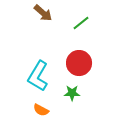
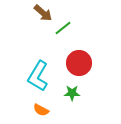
green line: moved 18 px left, 5 px down
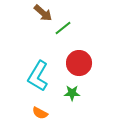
orange semicircle: moved 1 px left, 3 px down
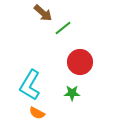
red circle: moved 1 px right, 1 px up
cyan L-shape: moved 8 px left, 9 px down
orange semicircle: moved 3 px left
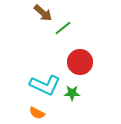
cyan L-shape: moved 15 px right; rotated 96 degrees counterclockwise
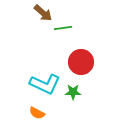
green line: rotated 30 degrees clockwise
red circle: moved 1 px right
cyan L-shape: moved 1 px up
green star: moved 1 px right, 1 px up
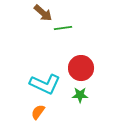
red circle: moved 6 px down
green star: moved 7 px right, 3 px down
orange semicircle: moved 1 px right, 1 px up; rotated 98 degrees clockwise
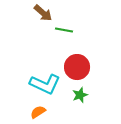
green line: moved 1 px right, 2 px down; rotated 18 degrees clockwise
red circle: moved 4 px left, 1 px up
green star: rotated 21 degrees counterclockwise
orange semicircle: rotated 21 degrees clockwise
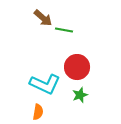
brown arrow: moved 5 px down
orange semicircle: rotated 133 degrees clockwise
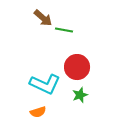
orange semicircle: rotated 63 degrees clockwise
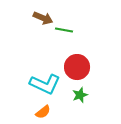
brown arrow: rotated 18 degrees counterclockwise
orange semicircle: moved 5 px right; rotated 21 degrees counterclockwise
